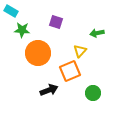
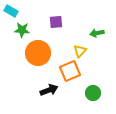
purple square: rotated 24 degrees counterclockwise
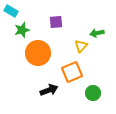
green star: rotated 21 degrees counterclockwise
yellow triangle: moved 1 px right, 5 px up
orange square: moved 2 px right, 1 px down
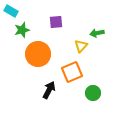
orange circle: moved 1 px down
black arrow: rotated 42 degrees counterclockwise
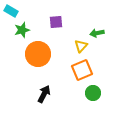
orange square: moved 10 px right, 2 px up
black arrow: moved 5 px left, 4 px down
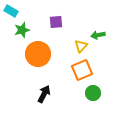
green arrow: moved 1 px right, 2 px down
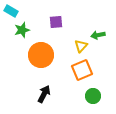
orange circle: moved 3 px right, 1 px down
green circle: moved 3 px down
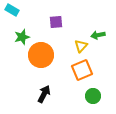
cyan rectangle: moved 1 px right, 1 px up
green star: moved 7 px down
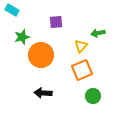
green arrow: moved 2 px up
black arrow: moved 1 px left, 1 px up; rotated 114 degrees counterclockwise
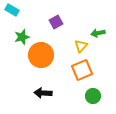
purple square: rotated 24 degrees counterclockwise
